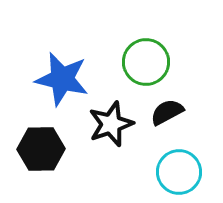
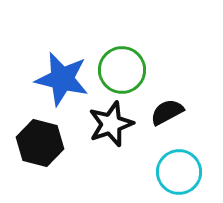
green circle: moved 24 px left, 8 px down
black hexagon: moved 1 px left, 6 px up; rotated 15 degrees clockwise
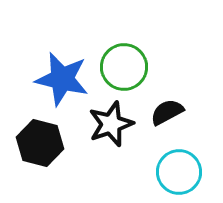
green circle: moved 2 px right, 3 px up
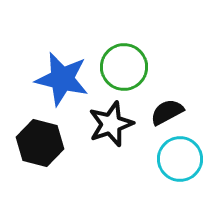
cyan circle: moved 1 px right, 13 px up
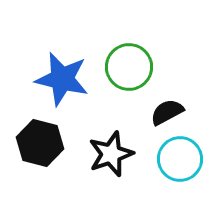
green circle: moved 5 px right
black star: moved 30 px down
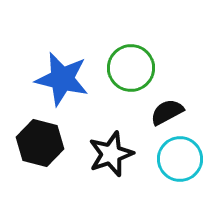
green circle: moved 2 px right, 1 px down
